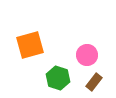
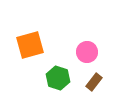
pink circle: moved 3 px up
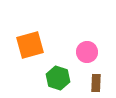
brown rectangle: moved 2 px right, 1 px down; rotated 36 degrees counterclockwise
